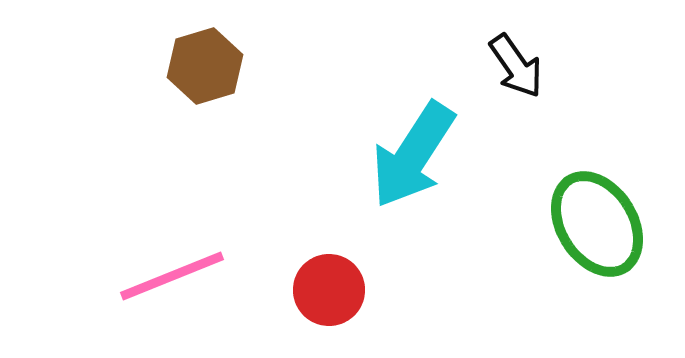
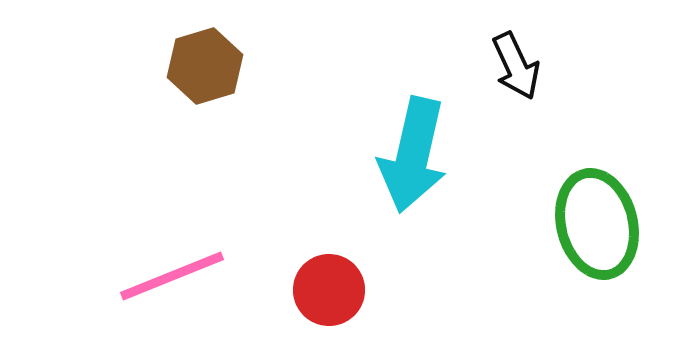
black arrow: rotated 10 degrees clockwise
cyan arrow: rotated 20 degrees counterclockwise
green ellipse: rotated 18 degrees clockwise
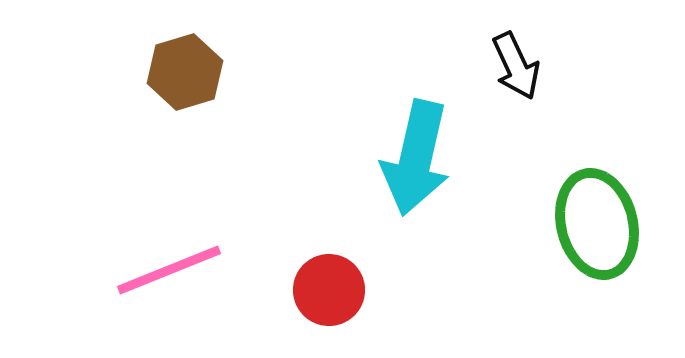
brown hexagon: moved 20 px left, 6 px down
cyan arrow: moved 3 px right, 3 px down
pink line: moved 3 px left, 6 px up
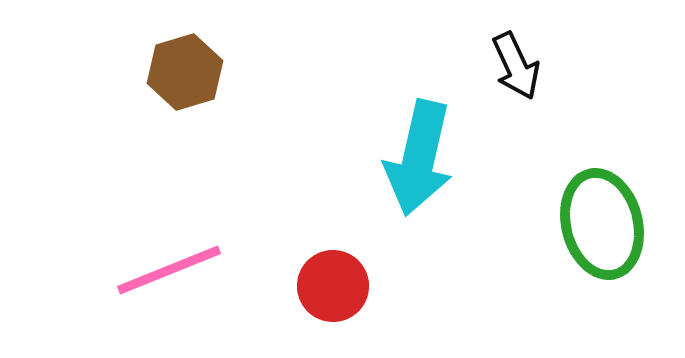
cyan arrow: moved 3 px right
green ellipse: moved 5 px right
red circle: moved 4 px right, 4 px up
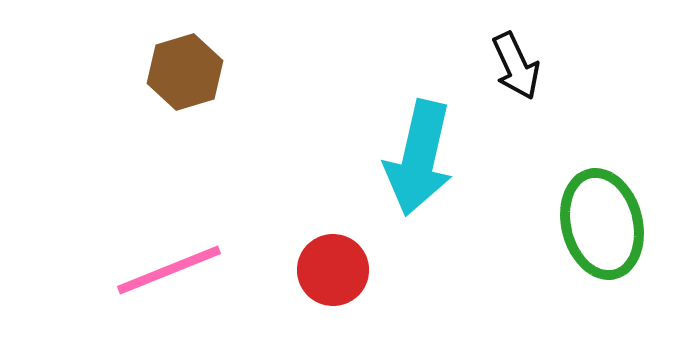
red circle: moved 16 px up
